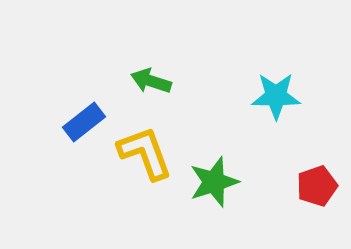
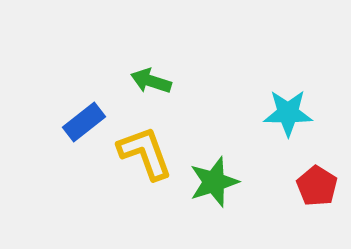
cyan star: moved 12 px right, 17 px down
red pentagon: rotated 21 degrees counterclockwise
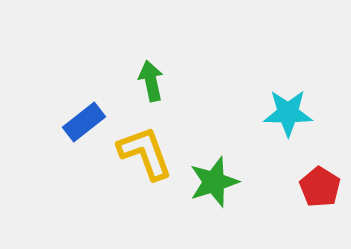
green arrow: rotated 60 degrees clockwise
red pentagon: moved 3 px right, 1 px down
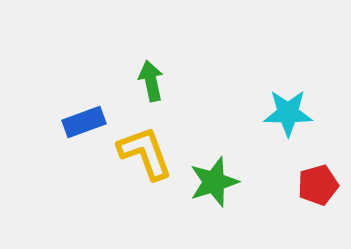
blue rectangle: rotated 18 degrees clockwise
red pentagon: moved 2 px left, 2 px up; rotated 24 degrees clockwise
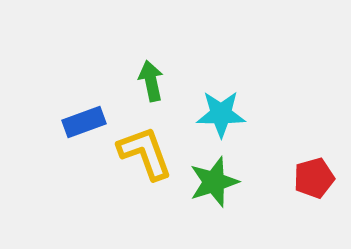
cyan star: moved 67 px left, 1 px down
red pentagon: moved 4 px left, 7 px up
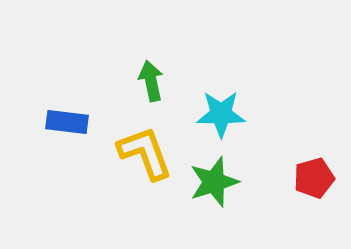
blue rectangle: moved 17 px left; rotated 27 degrees clockwise
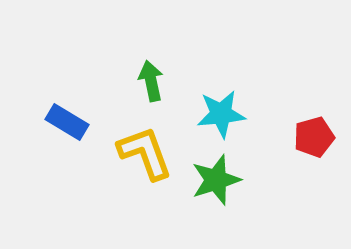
cyan star: rotated 6 degrees counterclockwise
blue rectangle: rotated 24 degrees clockwise
red pentagon: moved 41 px up
green star: moved 2 px right, 2 px up
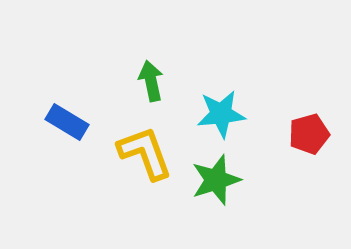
red pentagon: moved 5 px left, 3 px up
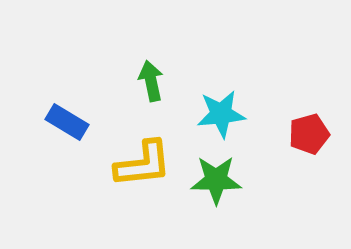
yellow L-shape: moved 2 px left, 11 px down; rotated 104 degrees clockwise
green star: rotated 18 degrees clockwise
